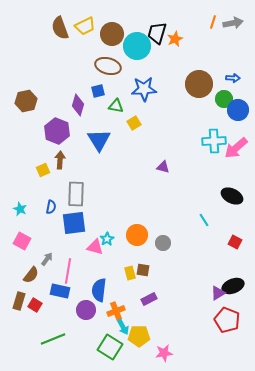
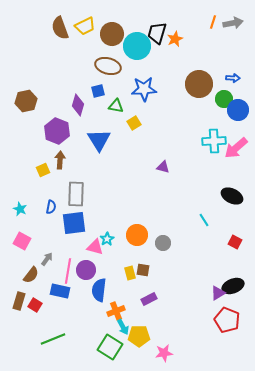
purple circle at (86, 310): moved 40 px up
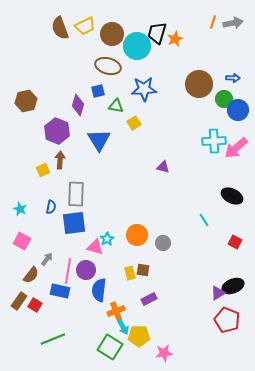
brown rectangle at (19, 301): rotated 18 degrees clockwise
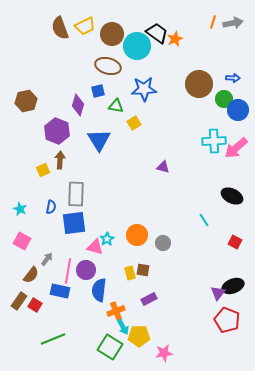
black trapezoid at (157, 33): rotated 110 degrees clockwise
purple triangle at (218, 293): rotated 21 degrees counterclockwise
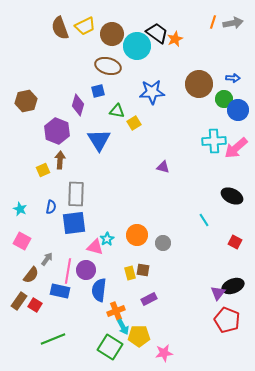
blue star at (144, 89): moved 8 px right, 3 px down
green triangle at (116, 106): moved 1 px right, 5 px down
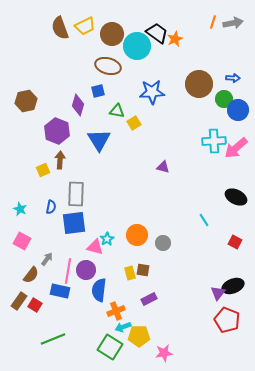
black ellipse at (232, 196): moved 4 px right, 1 px down
cyan arrow at (123, 327): rotated 98 degrees clockwise
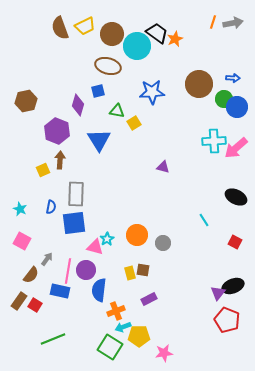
blue circle at (238, 110): moved 1 px left, 3 px up
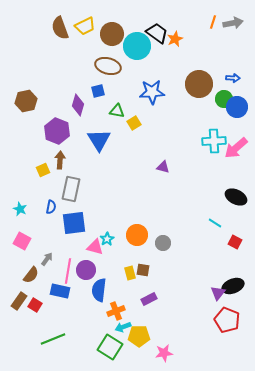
gray rectangle at (76, 194): moved 5 px left, 5 px up; rotated 10 degrees clockwise
cyan line at (204, 220): moved 11 px right, 3 px down; rotated 24 degrees counterclockwise
